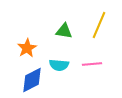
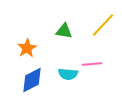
yellow line: moved 4 px right; rotated 20 degrees clockwise
cyan semicircle: moved 9 px right, 9 px down
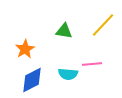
orange star: moved 2 px left, 1 px down
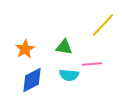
green triangle: moved 16 px down
cyan semicircle: moved 1 px right, 1 px down
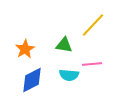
yellow line: moved 10 px left
green triangle: moved 2 px up
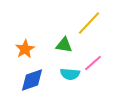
yellow line: moved 4 px left, 2 px up
pink line: moved 1 px right, 1 px up; rotated 36 degrees counterclockwise
cyan semicircle: moved 1 px right, 1 px up
blue diamond: rotated 8 degrees clockwise
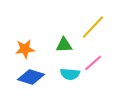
yellow line: moved 4 px right, 4 px down
green triangle: rotated 12 degrees counterclockwise
orange star: rotated 24 degrees clockwise
blue diamond: moved 1 px left, 3 px up; rotated 36 degrees clockwise
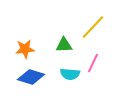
pink line: rotated 24 degrees counterclockwise
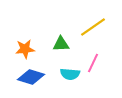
yellow line: rotated 12 degrees clockwise
green triangle: moved 3 px left, 1 px up
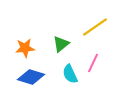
yellow line: moved 2 px right
green triangle: rotated 36 degrees counterclockwise
orange star: moved 1 px up
cyan semicircle: rotated 60 degrees clockwise
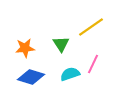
yellow line: moved 4 px left
green triangle: rotated 24 degrees counterclockwise
pink line: moved 1 px down
cyan semicircle: rotated 96 degrees clockwise
